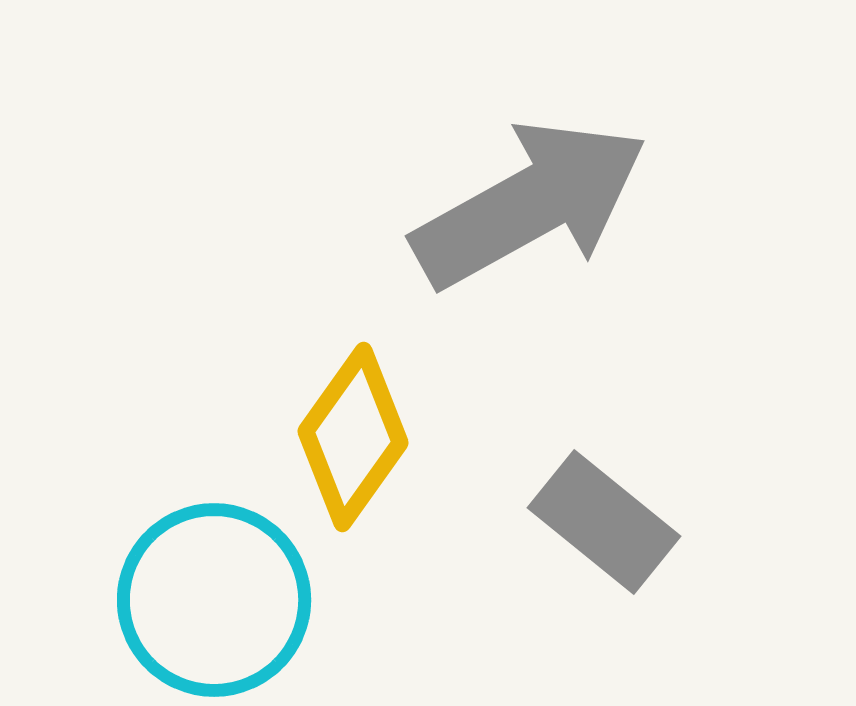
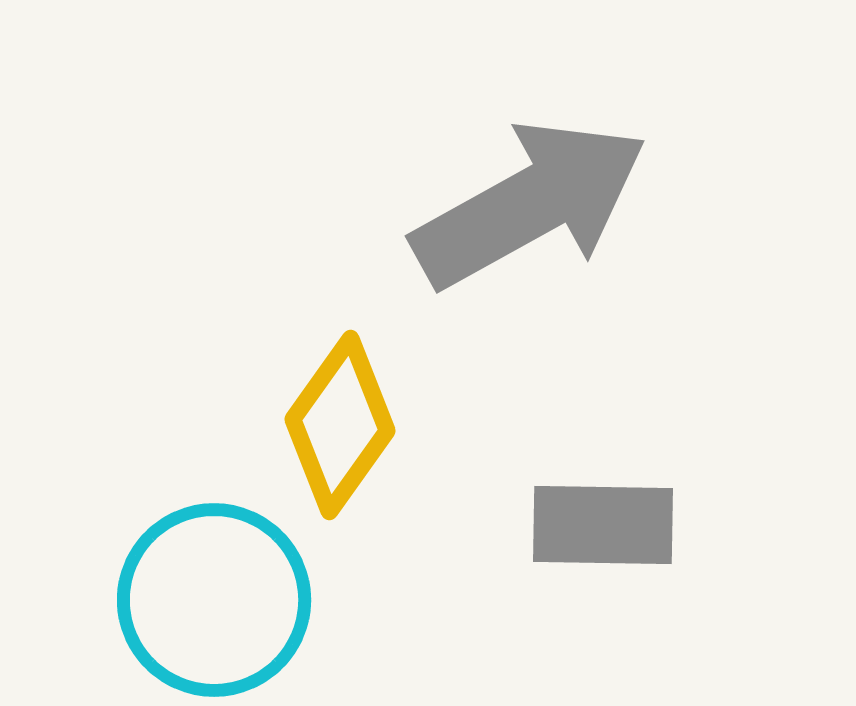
yellow diamond: moved 13 px left, 12 px up
gray rectangle: moved 1 px left, 3 px down; rotated 38 degrees counterclockwise
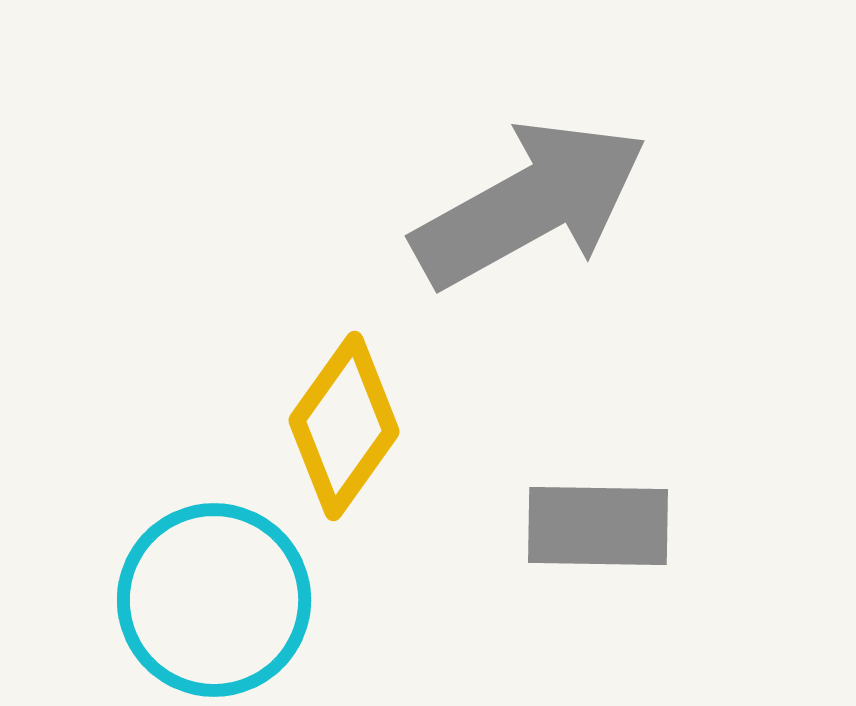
yellow diamond: moved 4 px right, 1 px down
gray rectangle: moved 5 px left, 1 px down
